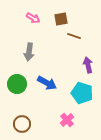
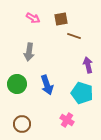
blue arrow: moved 2 px down; rotated 42 degrees clockwise
pink cross: rotated 16 degrees counterclockwise
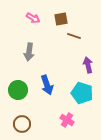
green circle: moved 1 px right, 6 px down
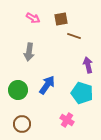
blue arrow: rotated 126 degrees counterclockwise
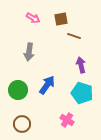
purple arrow: moved 7 px left
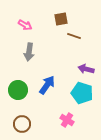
pink arrow: moved 8 px left, 7 px down
purple arrow: moved 5 px right, 4 px down; rotated 63 degrees counterclockwise
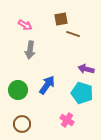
brown line: moved 1 px left, 2 px up
gray arrow: moved 1 px right, 2 px up
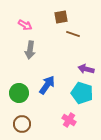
brown square: moved 2 px up
green circle: moved 1 px right, 3 px down
pink cross: moved 2 px right
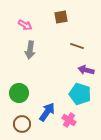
brown line: moved 4 px right, 12 px down
purple arrow: moved 1 px down
blue arrow: moved 27 px down
cyan pentagon: moved 2 px left, 1 px down
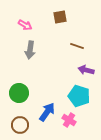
brown square: moved 1 px left
cyan pentagon: moved 1 px left, 2 px down
brown circle: moved 2 px left, 1 px down
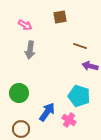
brown line: moved 3 px right
purple arrow: moved 4 px right, 4 px up
brown circle: moved 1 px right, 4 px down
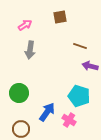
pink arrow: rotated 64 degrees counterclockwise
